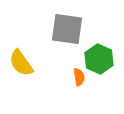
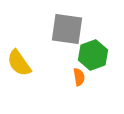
green hexagon: moved 6 px left, 4 px up; rotated 16 degrees clockwise
yellow semicircle: moved 2 px left
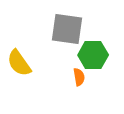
green hexagon: rotated 20 degrees clockwise
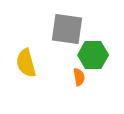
yellow semicircle: moved 7 px right; rotated 20 degrees clockwise
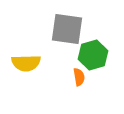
green hexagon: rotated 16 degrees counterclockwise
yellow semicircle: rotated 76 degrees counterclockwise
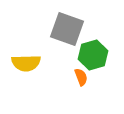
gray square: rotated 12 degrees clockwise
orange semicircle: moved 2 px right; rotated 12 degrees counterclockwise
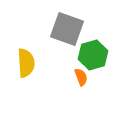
yellow semicircle: rotated 92 degrees counterclockwise
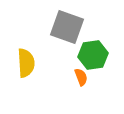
gray square: moved 2 px up
green hexagon: rotated 8 degrees clockwise
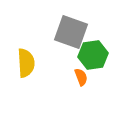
gray square: moved 4 px right, 5 px down
